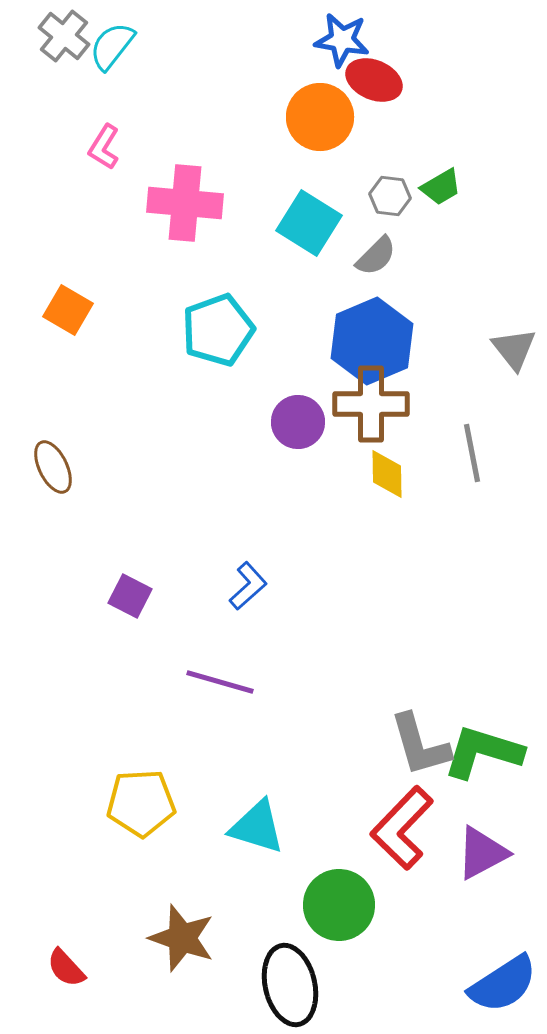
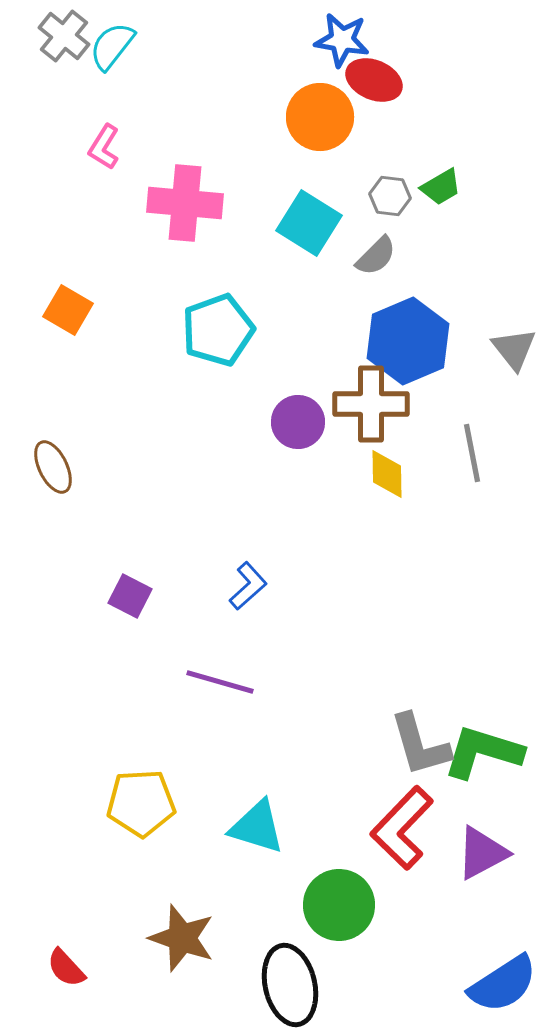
blue hexagon: moved 36 px right
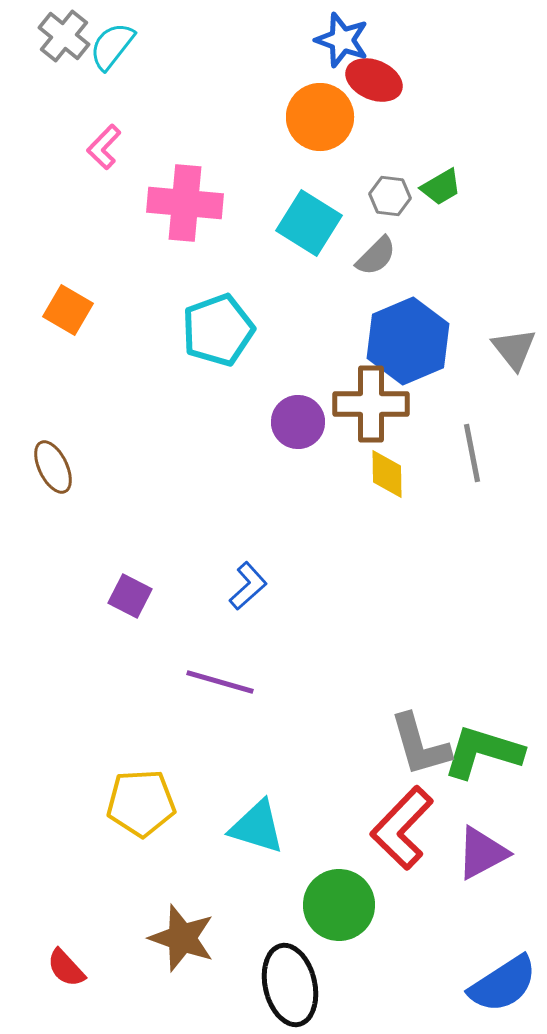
blue star: rotated 10 degrees clockwise
pink L-shape: rotated 12 degrees clockwise
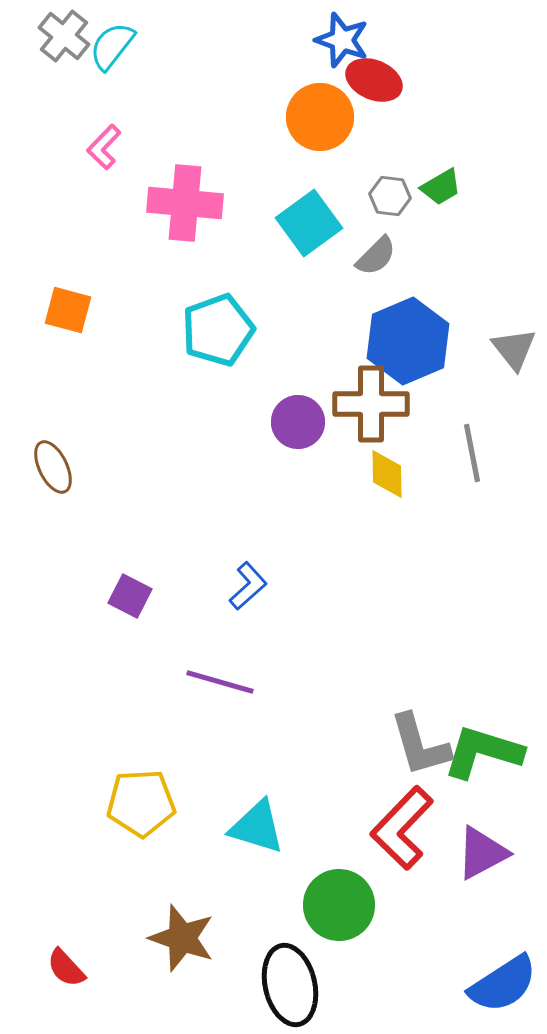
cyan square: rotated 22 degrees clockwise
orange square: rotated 15 degrees counterclockwise
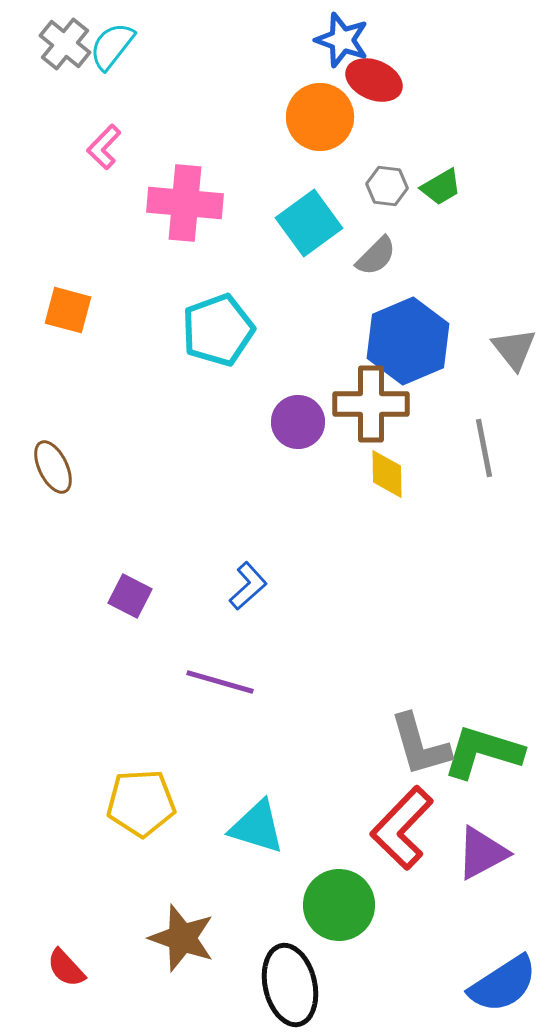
gray cross: moved 1 px right, 8 px down
gray hexagon: moved 3 px left, 10 px up
gray line: moved 12 px right, 5 px up
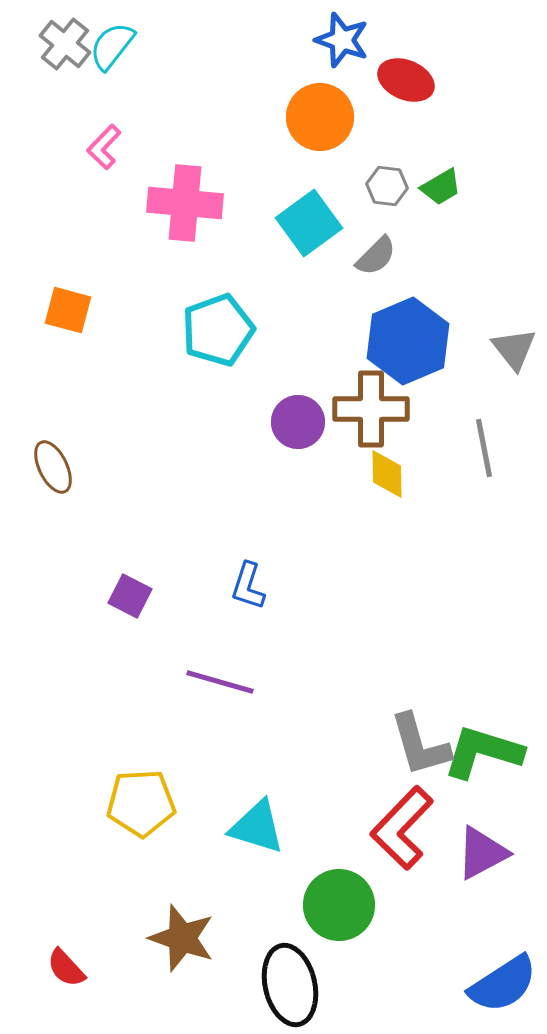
red ellipse: moved 32 px right
brown cross: moved 5 px down
blue L-shape: rotated 150 degrees clockwise
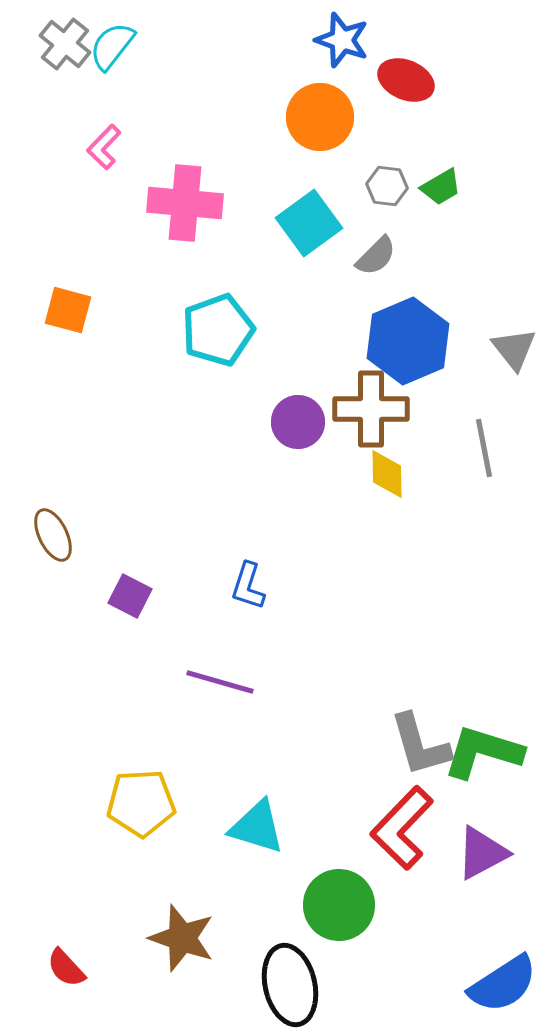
brown ellipse: moved 68 px down
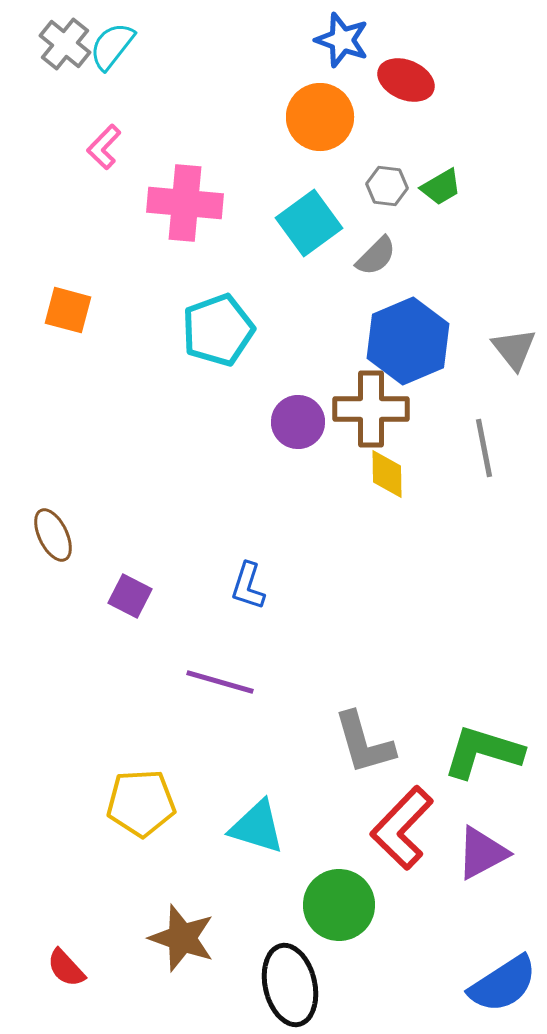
gray L-shape: moved 56 px left, 2 px up
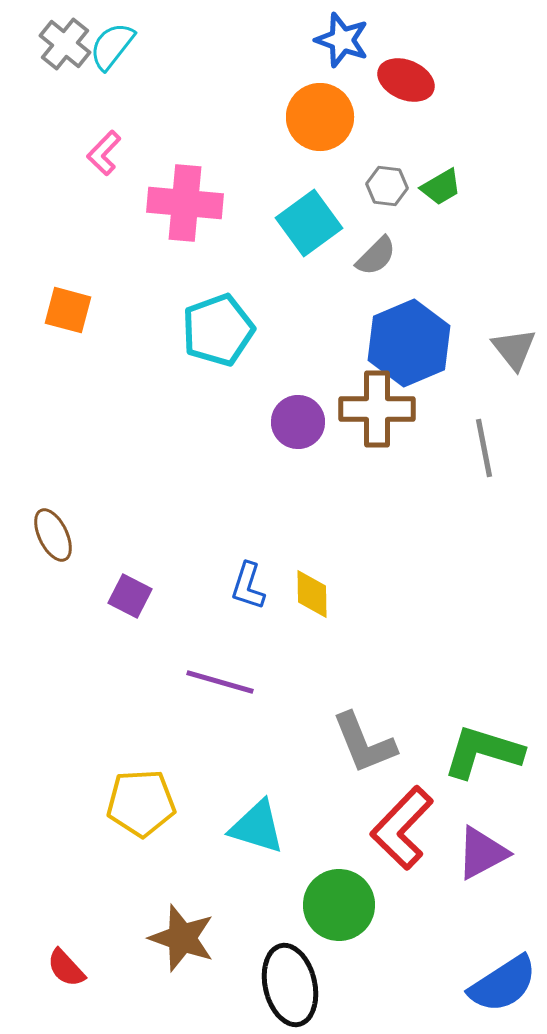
pink L-shape: moved 6 px down
blue hexagon: moved 1 px right, 2 px down
brown cross: moved 6 px right
yellow diamond: moved 75 px left, 120 px down
gray L-shape: rotated 6 degrees counterclockwise
